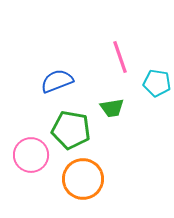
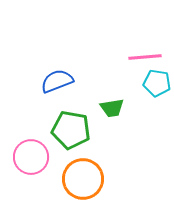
pink line: moved 25 px right; rotated 76 degrees counterclockwise
pink circle: moved 2 px down
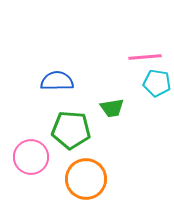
blue semicircle: rotated 20 degrees clockwise
green pentagon: rotated 6 degrees counterclockwise
orange circle: moved 3 px right
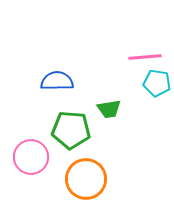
green trapezoid: moved 3 px left, 1 px down
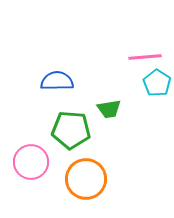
cyan pentagon: rotated 24 degrees clockwise
pink circle: moved 5 px down
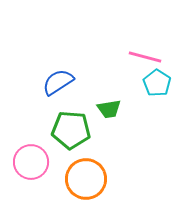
pink line: rotated 20 degrees clockwise
blue semicircle: moved 1 px right, 1 px down; rotated 32 degrees counterclockwise
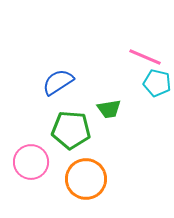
pink line: rotated 8 degrees clockwise
cyan pentagon: rotated 20 degrees counterclockwise
